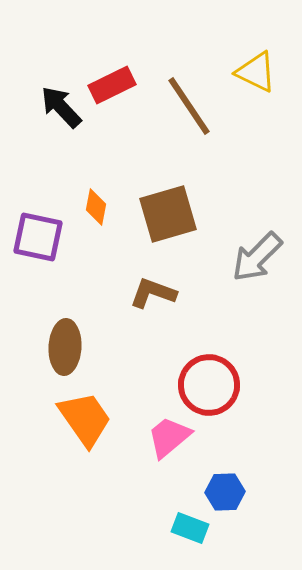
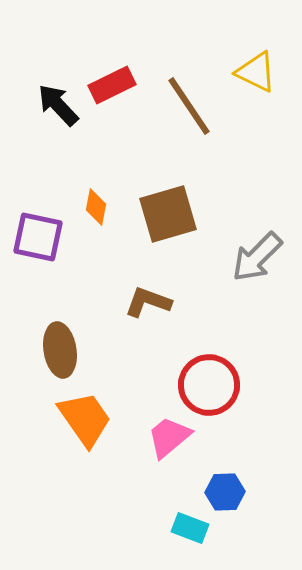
black arrow: moved 3 px left, 2 px up
brown L-shape: moved 5 px left, 9 px down
brown ellipse: moved 5 px left, 3 px down; rotated 12 degrees counterclockwise
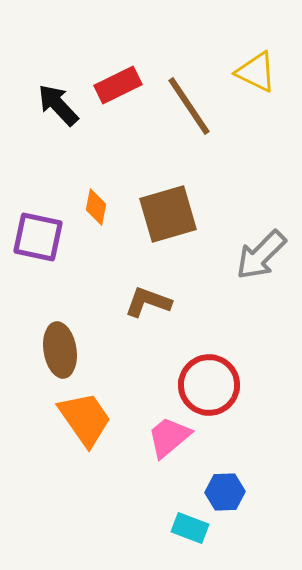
red rectangle: moved 6 px right
gray arrow: moved 4 px right, 2 px up
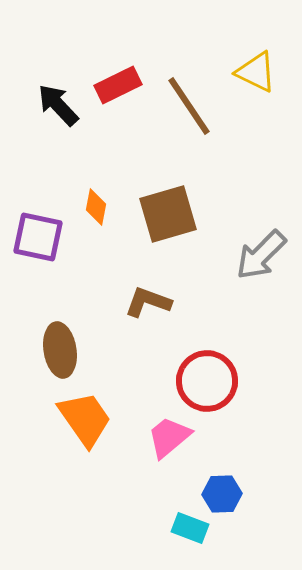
red circle: moved 2 px left, 4 px up
blue hexagon: moved 3 px left, 2 px down
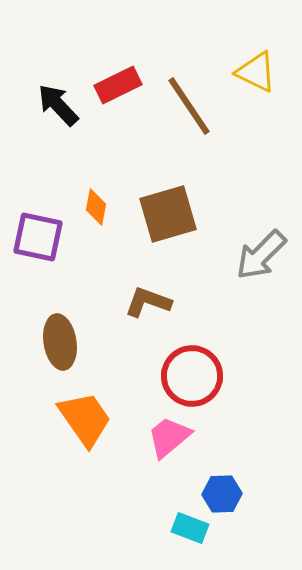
brown ellipse: moved 8 px up
red circle: moved 15 px left, 5 px up
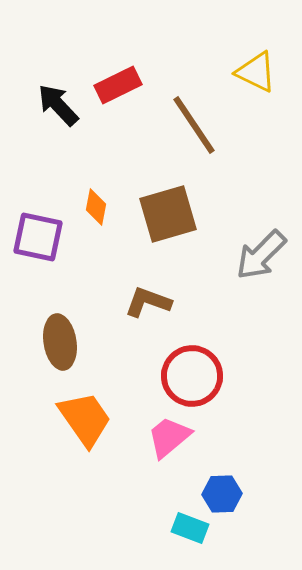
brown line: moved 5 px right, 19 px down
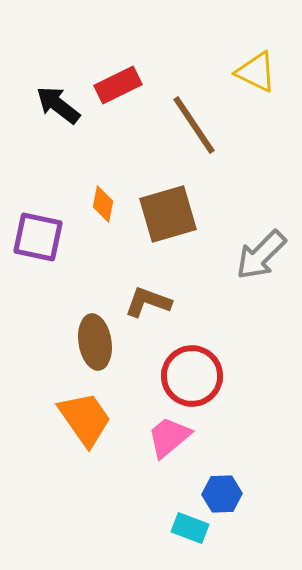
black arrow: rotated 9 degrees counterclockwise
orange diamond: moved 7 px right, 3 px up
brown ellipse: moved 35 px right
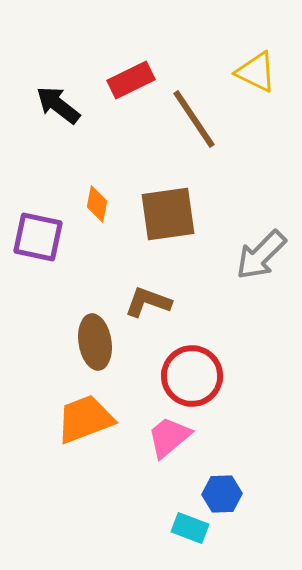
red rectangle: moved 13 px right, 5 px up
brown line: moved 6 px up
orange diamond: moved 6 px left
brown square: rotated 8 degrees clockwise
orange trapezoid: rotated 76 degrees counterclockwise
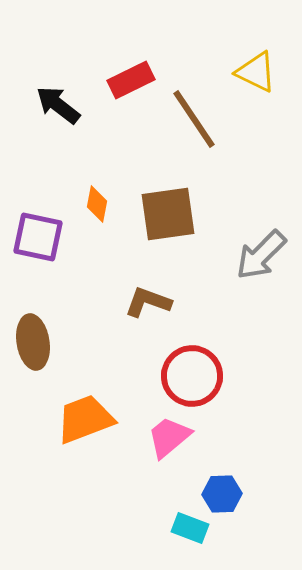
brown ellipse: moved 62 px left
